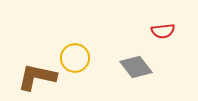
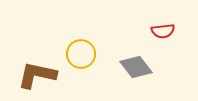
yellow circle: moved 6 px right, 4 px up
brown L-shape: moved 2 px up
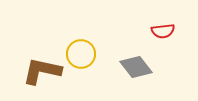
brown L-shape: moved 5 px right, 4 px up
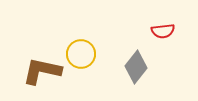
gray diamond: rotated 76 degrees clockwise
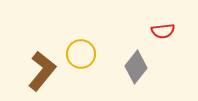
brown L-shape: rotated 117 degrees clockwise
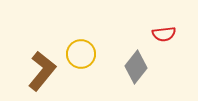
red semicircle: moved 1 px right, 3 px down
